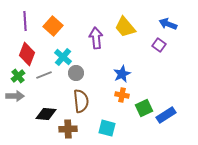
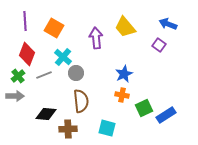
orange square: moved 1 px right, 2 px down; rotated 12 degrees counterclockwise
blue star: moved 2 px right
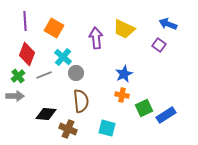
yellow trapezoid: moved 1 px left, 2 px down; rotated 25 degrees counterclockwise
brown cross: rotated 24 degrees clockwise
